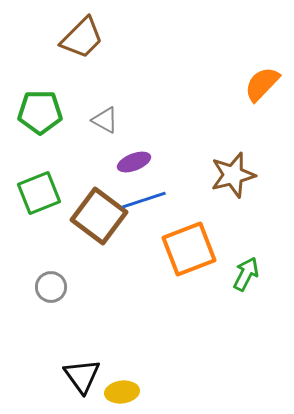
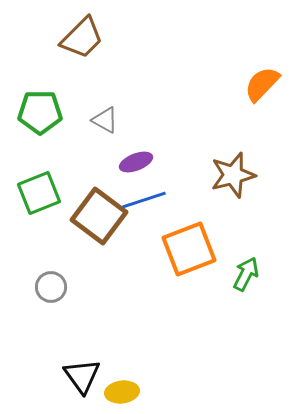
purple ellipse: moved 2 px right
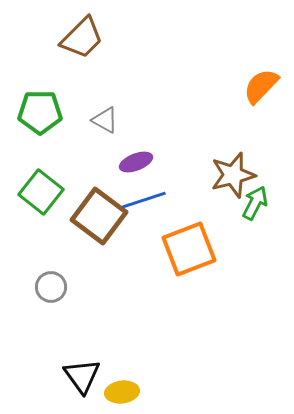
orange semicircle: moved 1 px left, 2 px down
green square: moved 2 px right, 1 px up; rotated 30 degrees counterclockwise
green arrow: moved 9 px right, 71 px up
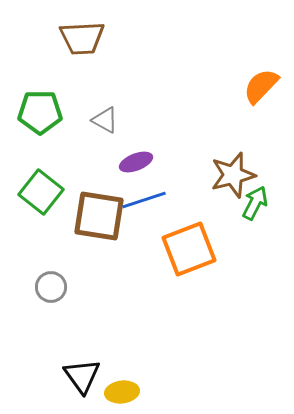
brown trapezoid: rotated 42 degrees clockwise
brown square: rotated 28 degrees counterclockwise
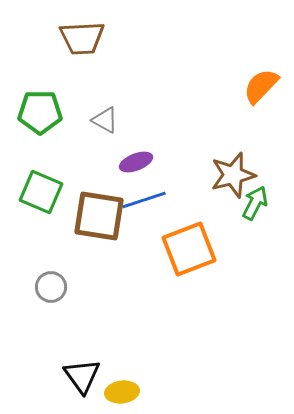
green square: rotated 15 degrees counterclockwise
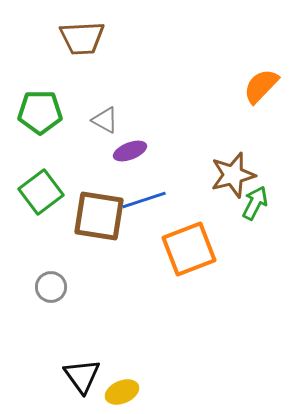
purple ellipse: moved 6 px left, 11 px up
green square: rotated 30 degrees clockwise
yellow ellipse: rotated 16 degrees counterclockwise
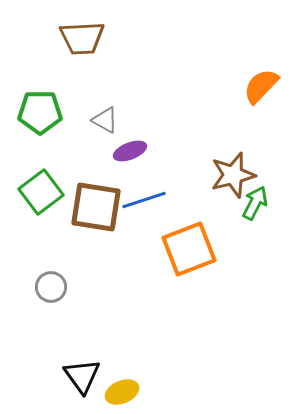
brown square: moved 3 px left, 9 px up
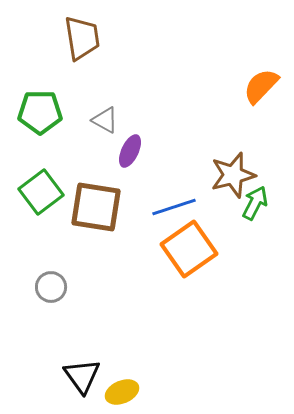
brown trapezoid: rotated 96 degrees counterclockwise
purple ellipse: rotated 44 degrees counterclockwise
blue line: moved 30 px right, 7 px down
orange square: rotated 14 degrees counterclockwise
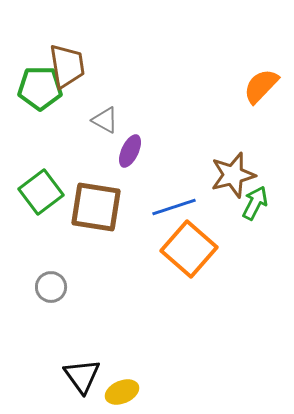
brown trapezoid: moved 15 px left, 28 px down
green pentagon: moved 24 px up
orange square: rotated 14 degrees counterclockwise
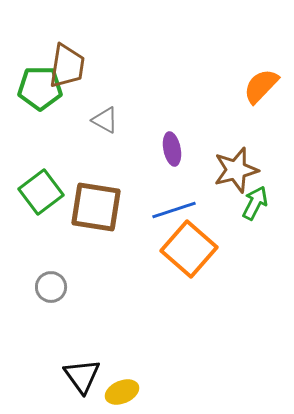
brown trapezoid: rotated 18 degrees clockwise
purple ellipse: moved 42 px right, 2 px up; rotated 36 degrees counterclockwise
brown star: moved 3 px right, 5 px up
blue line: moved 3 px down
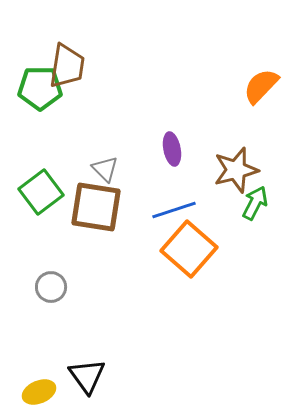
gray triangle: moved 49 px down; rotated 16 degrees clockwise
black triangle: moved 5 px right
yellow ellipse: moved 83 px left
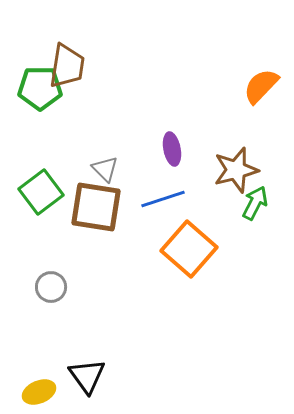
blue line: moved 11 px left, 11 px up
